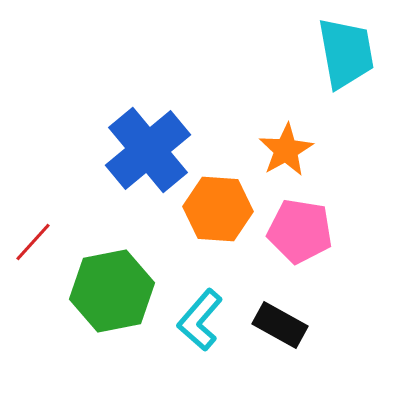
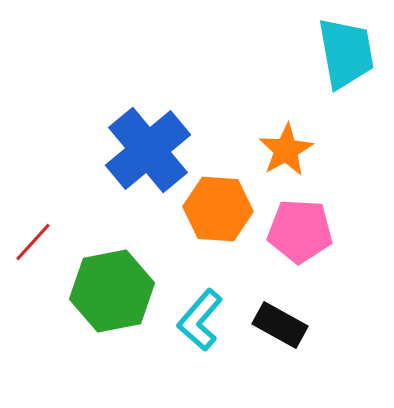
pink pentagon: rotated 6 degrees counterclockwise
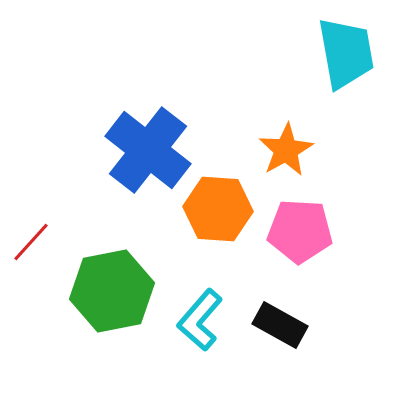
blue cross: rotated 12 degrees counterclockwise
red line: moved 2 px left
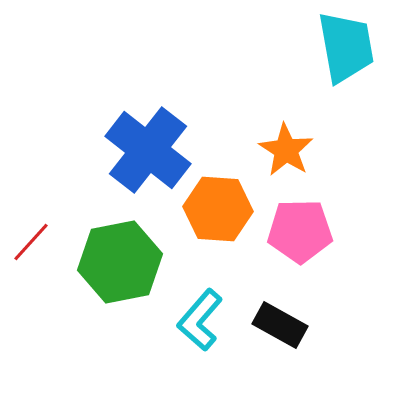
cyan trapezoid: moved 6 px up
orange star: rotated 10 degrees counterclockwise
pink pentagon: rotated 4 degrees counterclockwise
green hexagon: moved 8 px right, 29 px up
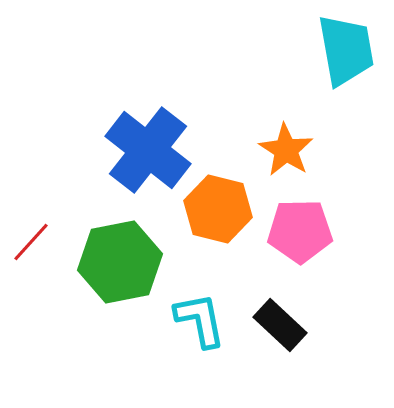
cyan trapezoid: moved 3 px down
orange hexagon: rotated 10 degrees clockwise
cyan L-shape: rotated 128 degrees clockwise
black rectangle: rotated 14 degrees clockwise
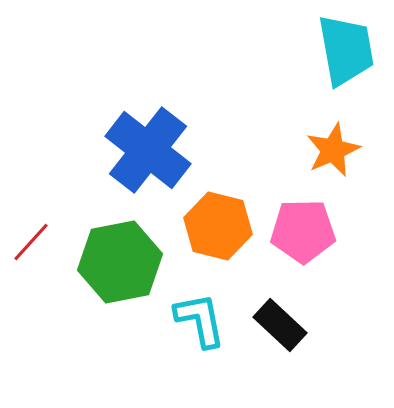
orange star: moved 47 px right; rotated 16 degrees clockwise
orange hexagon: moved 17 px down
pink pentagon: moved 3 px right
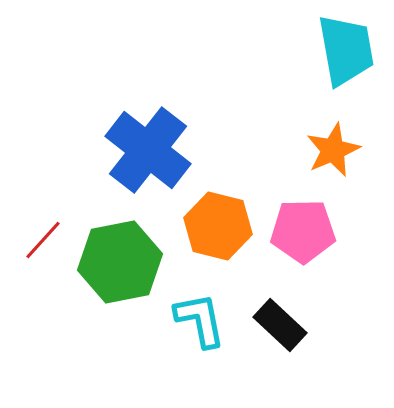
red line: moved 12 px right, 2 px up
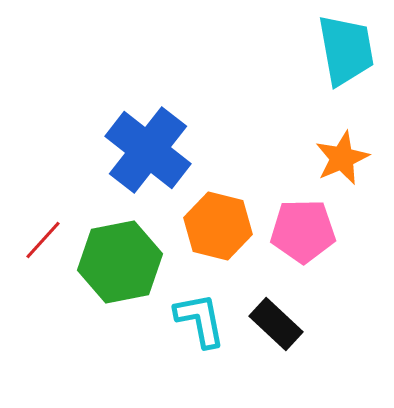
orange star: moved 9 px right, 8 px down
black rectangle: moved 4 px left, 1 px up
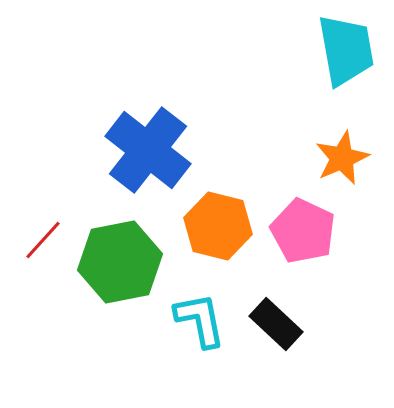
pink pentagon: rotated 26 degrees clockwise
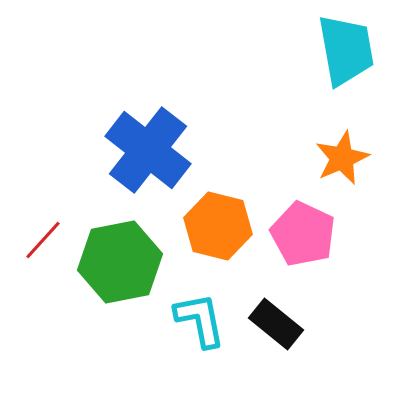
pink pentagon: moved 3 px down
black rectangle: rotated 4 degrees counterclockwise
